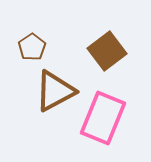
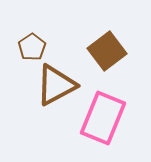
brown triangle: moved 1 px right, 6 px up
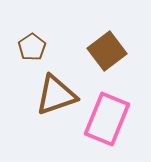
brown triangle: moved 10 px down; rotated 9 degrees clockwise
pink rectangle: moved 4 px right, 1 px down
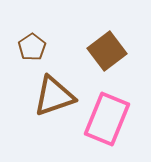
brown triangle: moved 2 px left, 1 px down
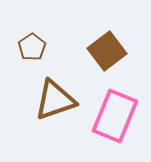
brown triangle: moved 1 px right, 4 px down
pink rectangle: moved 8 px right, 3 px up
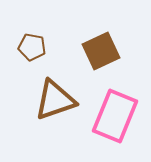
brown pentagon: rotated 28 degrees counterclockwise
brown square: moved 6 px left; rotated 12 degrees clockwise
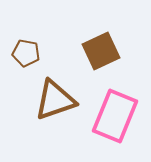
brown pentagon: moved 6 px left, 6 px down
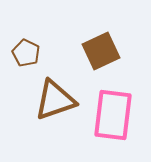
brown pentagon: rotated 16 degrees clockwise
pink rectangle: moved 2 px left, 1 px up; rotated 15 degrees counterclockwise
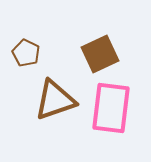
brown square: moved 1 px left, 3 px down
pink rectangle: moved 2 px left, 7 px up
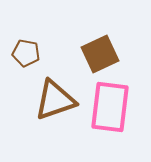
brown pentagon: rotated 16 degrees counterclockwise
pink rectangle: moved 1 px left, 1 px up
